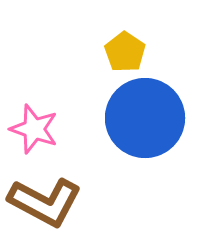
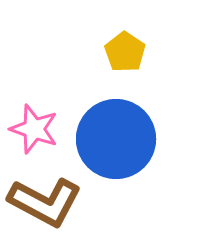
blue circle: moved 29 px left, 21 px down
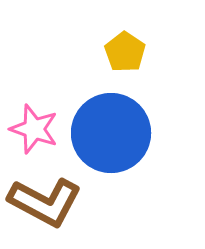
blue circle: moved 5 px left, 6 px up
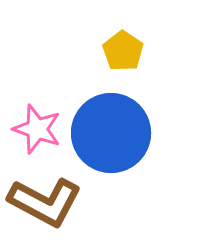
yellow pentagon: moved 2 px left, 1 px up
pink star: moved 3 px right
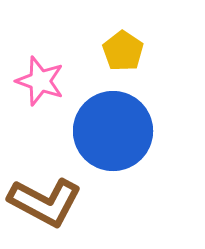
pink star: moved 3 px right, 48 px up
blue circle: moved 2 px right, 2 px up
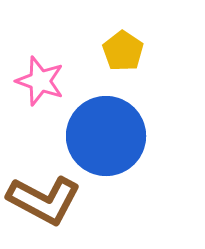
blue circle: moved 7 px left, 5 px down
brown L-shape: moved 1 px left, 2 px up
